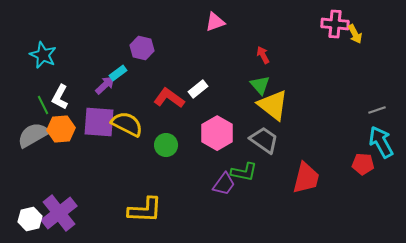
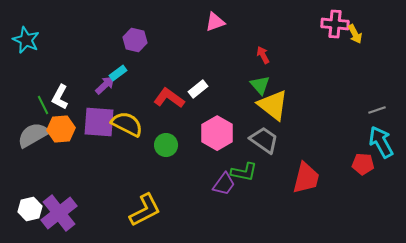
purple hexagon: moved 7 px left, 8 px up
cyan star: moved 17 px left, 15 px up
yellow L-shape: rotated 30 degrees counterclockwise
white hexagon: moved 10 px up
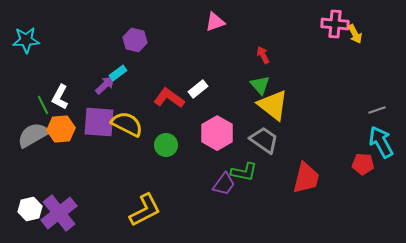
cyan star: rotated 28 degrees counterclockwise
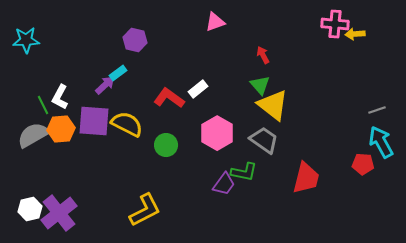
yellow arrow: rotated 114 degrees clockwise
purple square: moved 5 px left, 1 px up
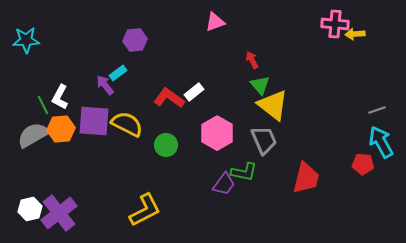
purple hexagon: rotated 20 degrees counterclockwise
red arrow: moved 11 px left, 5 px down
purple arrow: rotated 85 degrees counterclockwise
white rectangle: moved 4 px left, 3 px down
gray trapezoid: rotated 32 degrees clockwise
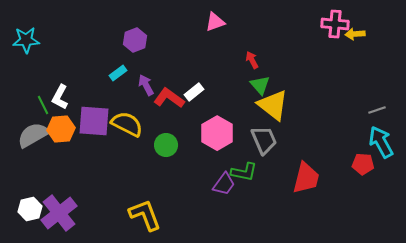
purple hexagon: rotated 15 degrees counterclockwise
purple arrow: moved 41 px right; rotated 10 degrees clockwise
yellow L-shape: moved 5 px down; rotated 84 degrees counterclockwise
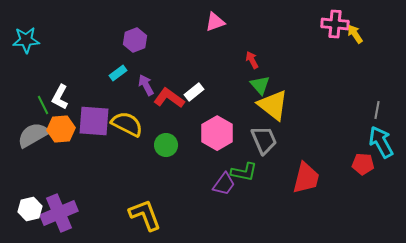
yellow arrow: rotated 60 degrees clockwise
gray line: rotated 60 degrees counterclockwise
purple cross: rotated 15 degrees clockwise
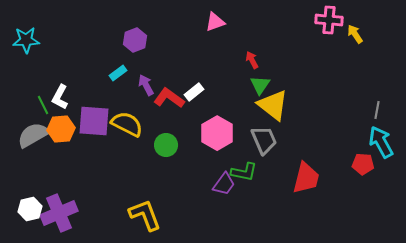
pink cross: moved 6 px left, 4 px up
green triangle: rotated 15 degrees clockwise
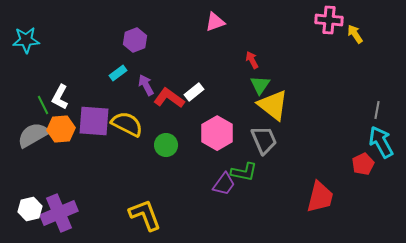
red pentagon: rotated 30 degrees counterclockwise
red trapezoid: moved 14 px right, 19 px down
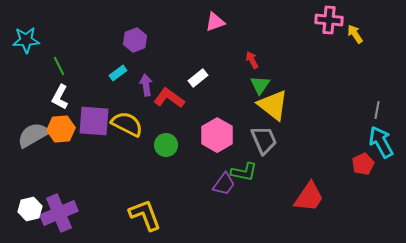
purple arrow: rotated 20 degrees clockwise
white rectangle: moved 4 px right, 14 px up
green line: moved 16 px right, 39 px up
pink hexagon: moved 2 px down
red trapezoid: moved 11 px left; rotated 20 degrees clockwise
